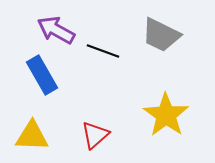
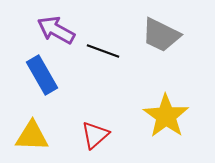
yellow star: moved 1 px down
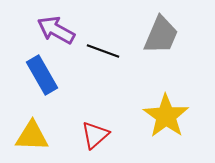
gray trapezoid: rotated 93 degrees counterclockwise
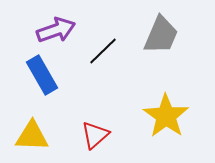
purple arrow: rotated 132 degrees clockwise
black line: rotated 64 degrees counterclockwise
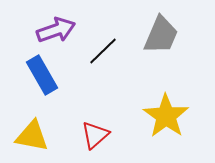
yellow triangle: rotated 9 degrees clockwise
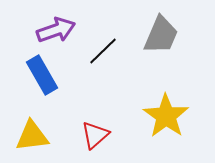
yellow triangle: rotated 18 degrees counterclockwise
